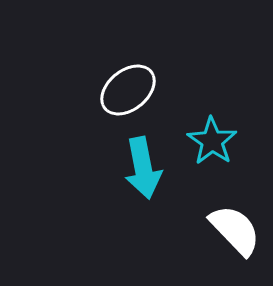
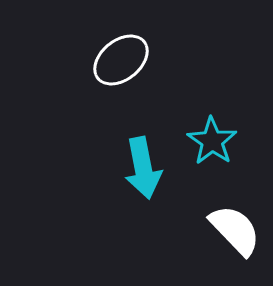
white ellipse: moved 7 px left, 30 px up
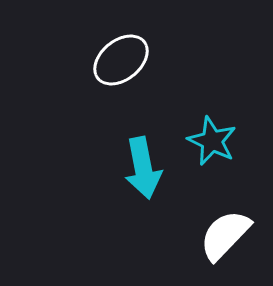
cyan star: rotated 9 degrees counterclockwise
white semicircle: moved 10 px left, 5 px down; rotated 92 degrees counterclockwise
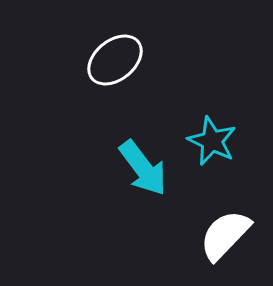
white ellipse: moved 6 px left
cyan arrow: rotated 26 degrees counterclockwise
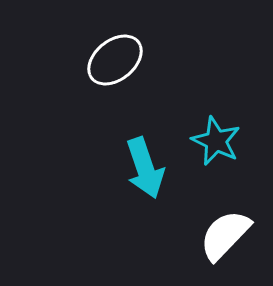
cyan star: moved 4 px right
cyan arrow: moved 2 px right; rotated 18 degrees clockwise
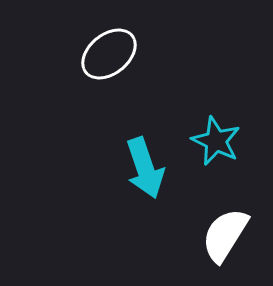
white ellipse: moved 6 px left, 6 px up
white semicircle: rotated 12 degrees counterclockwise
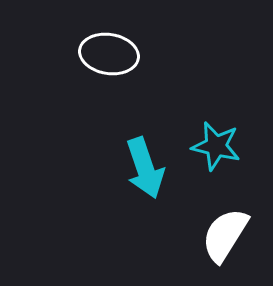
white ellipse: rotated 48 degrees clockwise
cyan star: moved 5 px down; rotated 12 degrees counterclockwise
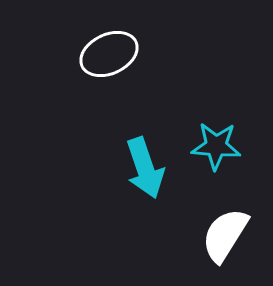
white ellipse: rotated 34 degrees counterclockwise
cyan star: rotated 9 degrees counterclockwise
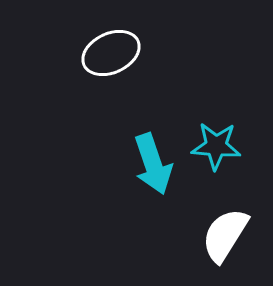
white ellipse: moved 2 px right, 1 px up
cyan arrow: moved 8 px right, 4 px up
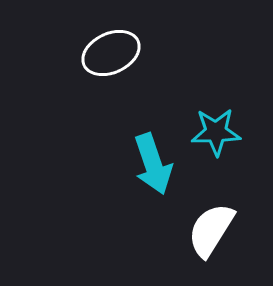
cyan star: moved 14 px up; rotated 6 degrees counterclockwise
white semicircle: moved 14 px left, 5 px up
